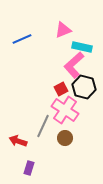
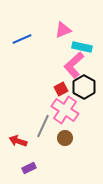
black hexagon: rotated 15 degrees clockwise
purple rectangle: rotated 48 degrees clockwise
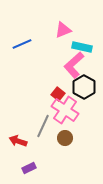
blue line: moved 5 px down
red square: moved 3 px left, 5 px down; rotated 24 degrees counterclockwise
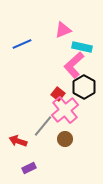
pink cross: rotated 16 degrees clockwise
gray line: rotated 15 degrees clockwise
brown circle: moved 1 px down
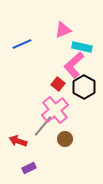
red square: moved 10 px up
pink cross: moved 10 px left
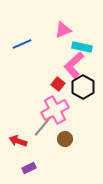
black hexagon: moved 1 px left
pink cross: rotated 12 degrees clockwise
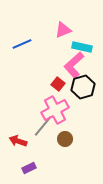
black hexagon: rotated 15 degrees clockwise
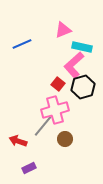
pink cross: rotated 12 degrees clockwise
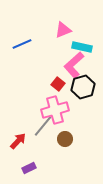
red arrow: rotated 114 degrees clockwise
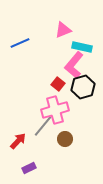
blue line: moved 2 px left, 1 px up
pink L-shape: rotated 8 degrees counterclockwise
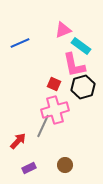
cyan rectangle: moved 1 px left, 1 px up; rotated 24 degrees clockwise
pink L-shape: rotated 52 degrees counterclockwise
red square: moved 4 px left; rotated 16 degrees counterclockwise
gray line: rotated 15 degrees counterclockwise
brown circle: moved 26 px down
